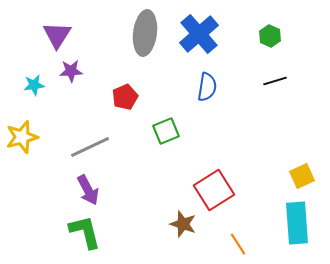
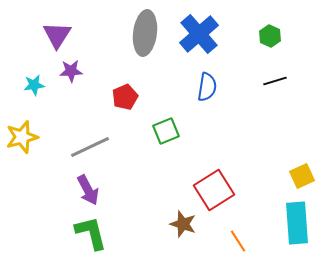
green L-shape: moved 6 px right, 1 px down
orange line: moved 3 px up
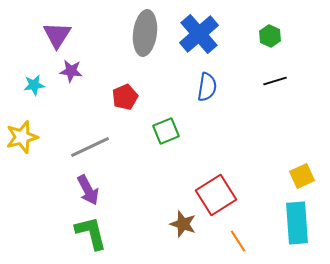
purple star: rotated 10 degrees clockwise
red square: moved 2 px right, 5 px down
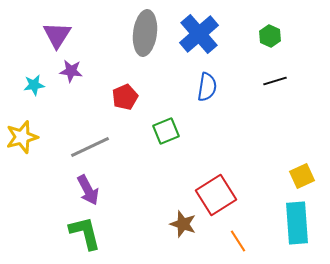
green L-shape: moved 6 px left
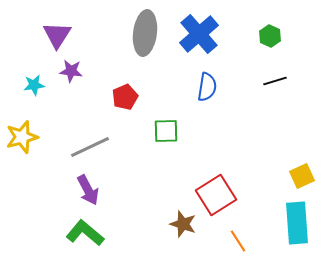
green square: rotated 20 degrees clockwise
green L-shape: rotated 36 degrees counterclockwise
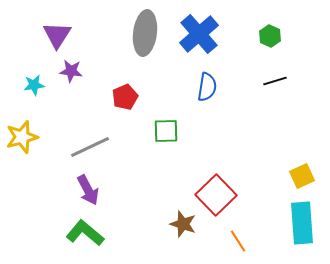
red square: rotated 12 degrees counterclockwise
cyan rectangle: moved 5 px right
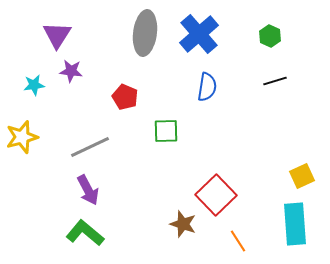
red pentagon: rotated 25 degrees counterclockwise
cyan rectangle: moved 7 px left, 1 px down
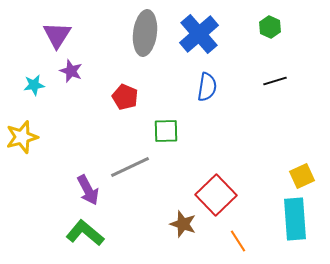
green hexagon: moved 9 px up
purple star: rotated 15 degrees clockwise
gray line: moved 40 px right, 20 px down
cyan rectangle: moved 5 px up
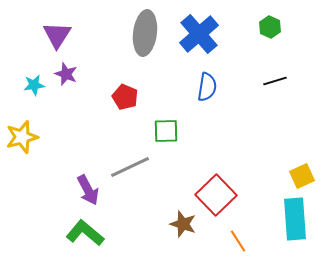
purple star: moved 5 px left, 3 px down
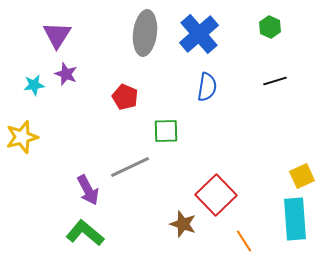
orange line: moved 6 px right
